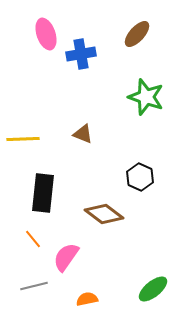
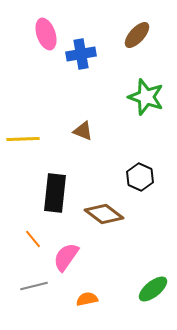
brown ellipse: moved 1 px down
brown triangle: moved 3 px up
black rectangle: moved 12 px right
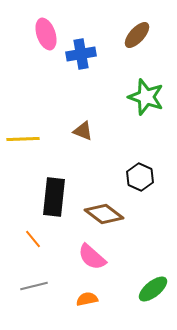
black rectangle: moved 1 px left, 4 px down
pink semicircle: moved 26 px right; rotated 84 degrees counterclockwise
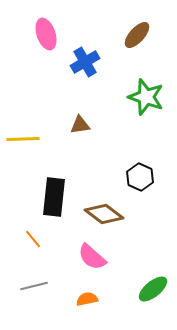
blue cross: moved 4 px right, 8 px down; rotated 20 degrees counterclockwise
brown triangle: moved 3 px left, 6 px up; rotated 30 degrees counterclockwise
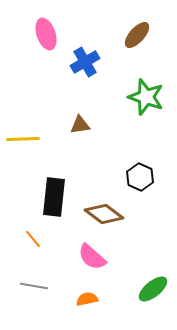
gray line: rotated 24 degrees clockwise
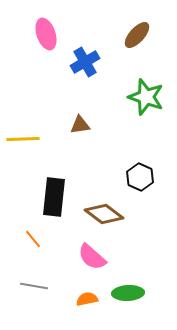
green ellipse: moved 25 px left, 4 px down; rotated 36 degrees clockwise
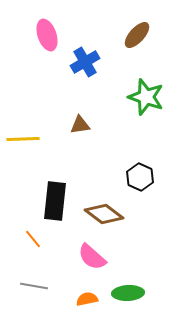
pink ellipse: moved 1 px right, 1 px down
black rectangle: moved 1 px right, 4 px down
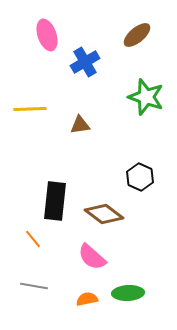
brown ellipse: rotated 8 degrees clockwise
yellow line: moved 7 px right, 30 px up
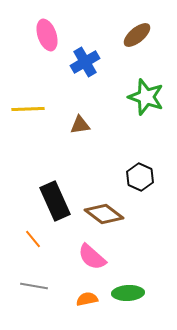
yellow line: moved 2 px left
black rectangle: rotated 30 degrees counterclockwise
